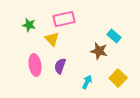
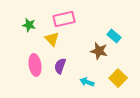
cyan arrow: rotated 96 degrees counterclockwise
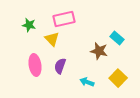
cyan rectangle: moved 3 px right, 2 px down
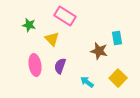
pink rectangle: moved 1 px right, 3 px up; rotated 45 degrees clockwise
cyan rectangle: rotated 40 degrees clockwise
cyan arrow: rotated 16 degrees clockwise
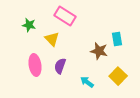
cyan rectangle: moved 1 px down
yellow square: moved 2 px up
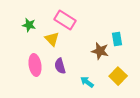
pink rectangle: moved 4 px down
brown star: moved 1 px right
purple semicircle: rotated 35 degrees counterclockwise
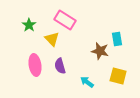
green star: rotated 24 degrees clockwise
yellow square: rotated 30 degrees counterclockwise
